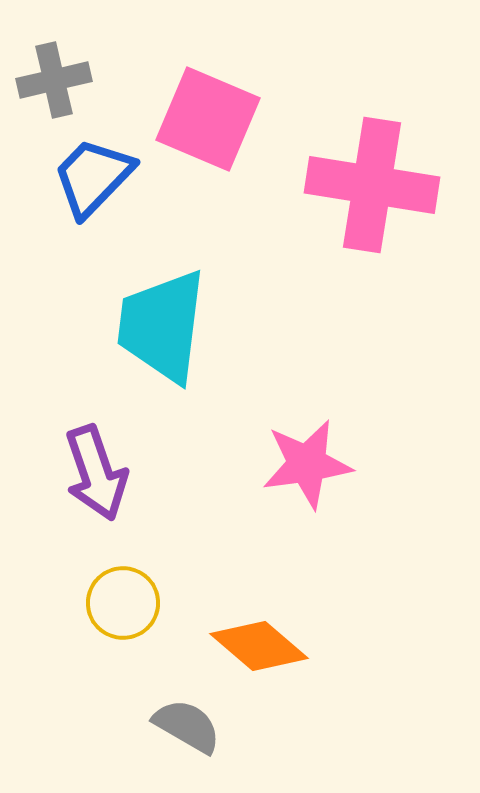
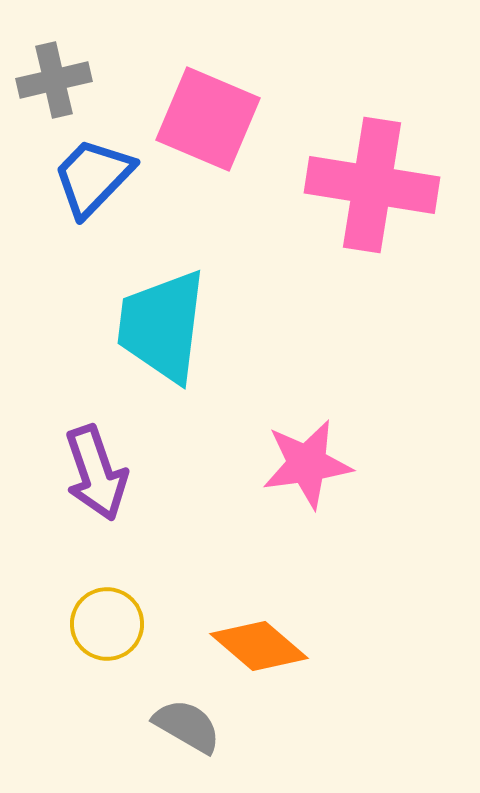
yellow circle: moved 16 px left, 21 px down
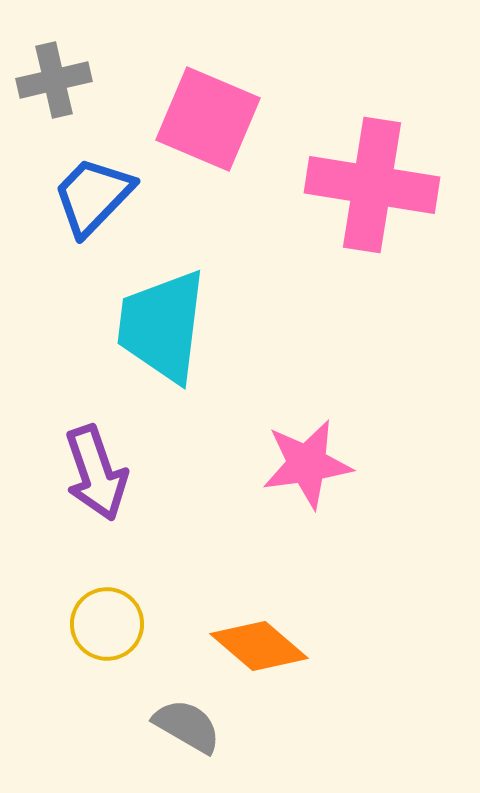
blue trapezoid: moved 19 px down
